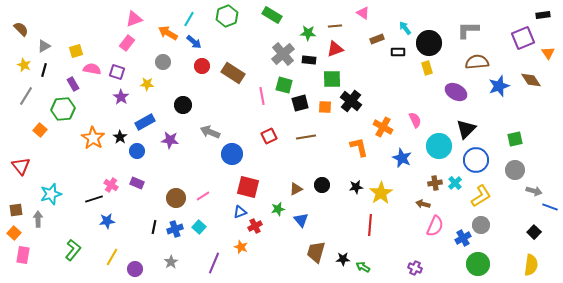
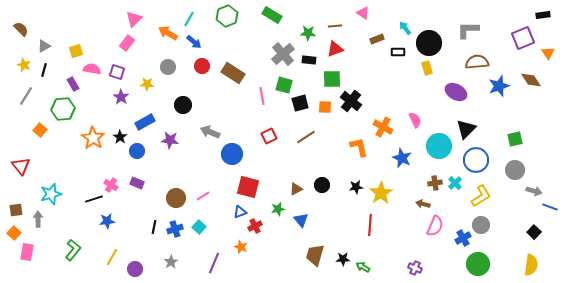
pink triangle at (134, 19): rotated 24 degrees counterclockwise
gray circle at (163, 62): moved 5 px right, 5 px down
brown line at (306, 137): rotated 24 degrees counterclockwise
brown trapezoid at (316, 252): moved 1 px left, 3 px down
pink rectangle at (23, 255): moved 4 px right, 3 px up
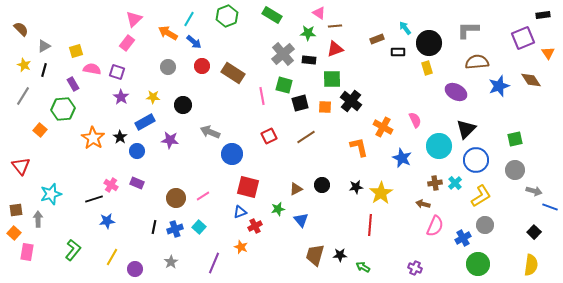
pink triangle at (363, 13): moved 44 px left
yellow star at (147, 84): moved 6 px right, 13 px down
gray line at (26, 96): moved 3 px left
gray circle at (481, 225): moved 4 px right
black star at (343, 259): moved 3 px left, 4 px up
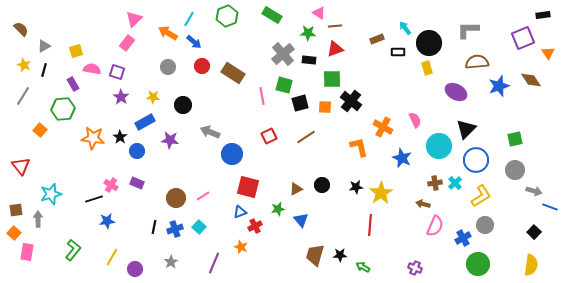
orange star at (93, 138): rotated 25 degrees counterclockwise
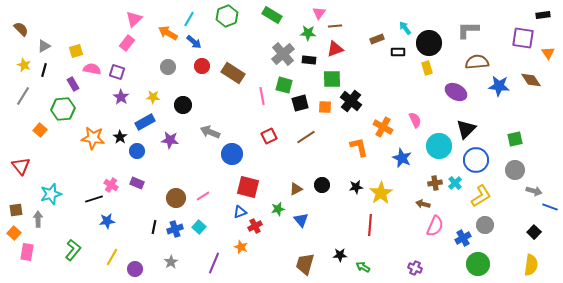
pink triangle at (319, 13): rotated 32 degrees clockwise
purple square at (523, 38): rotated 30 degrees clockwise
blue star at (499, 86): rotated 25 degrees clockwise
brown trapezoid at (315, 255): moved 10 px left, 9 px down
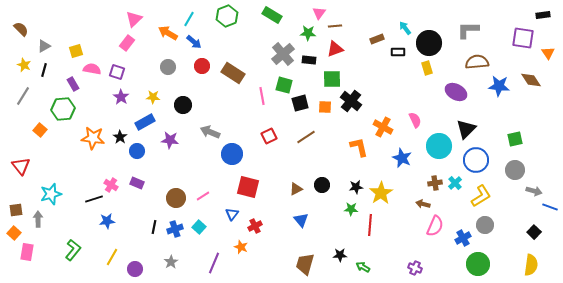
green star at (278, 209): moved 73 px right; rotated 16 degrees clockwise
blue triangle at (240, 212): moved 8 px left, 2 px down; rotated 32 degrees counterclockwise
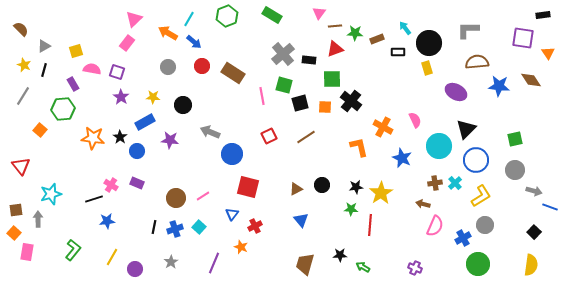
green star at (308, 33): moved 47 px right
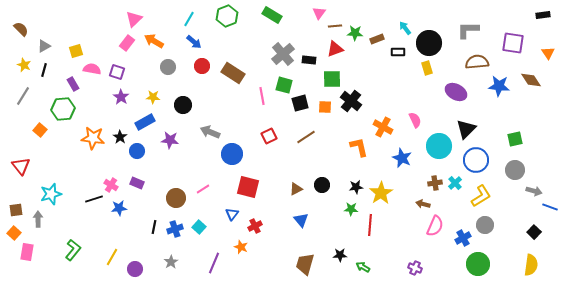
orange arrow at (168, 33): moved 14 px left, 8 px down
purple square at (523, 38): moved 10 px left, 5 px down
pink line at (203, 196): moved 7 px up
blue star at (107, 221): moved 12 px right, 13 px up
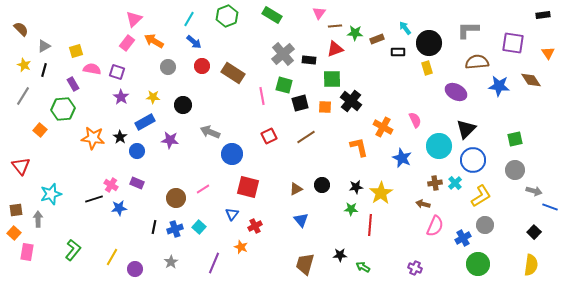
blue circle at (476, 160): moved 3 px left
